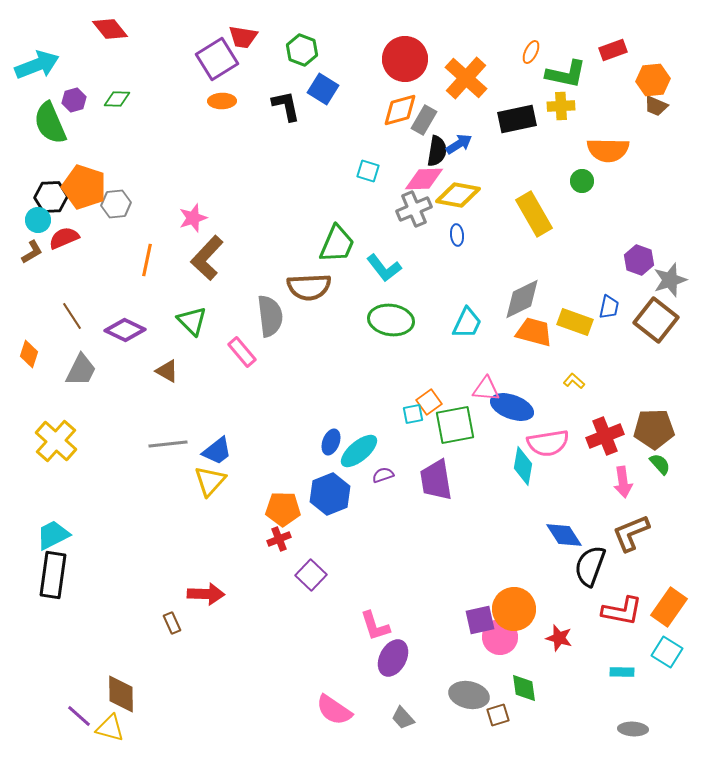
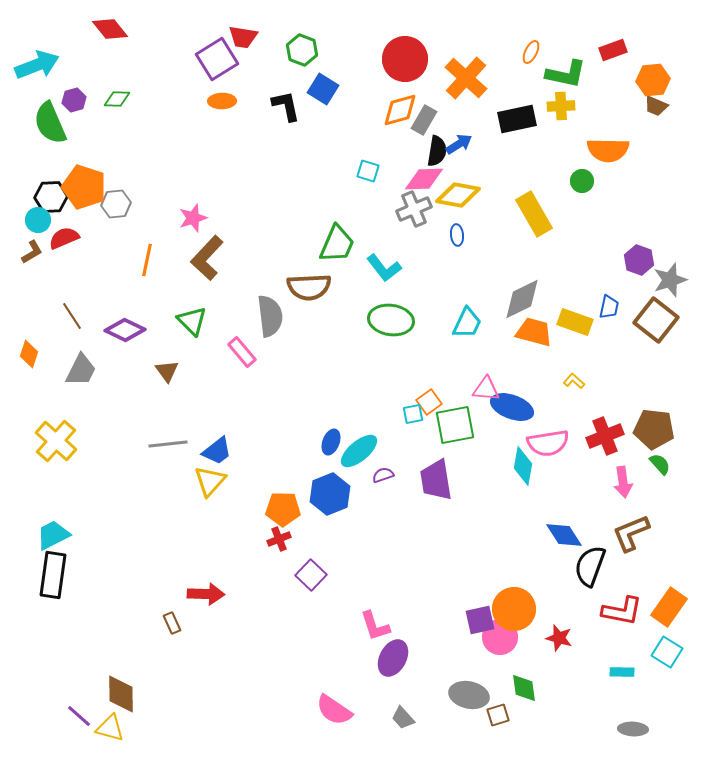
brown triangle at (167, 371): rotated 25 degrees clockwise
brown pentagon at (654, 429): rotated 9 degrees clockwise
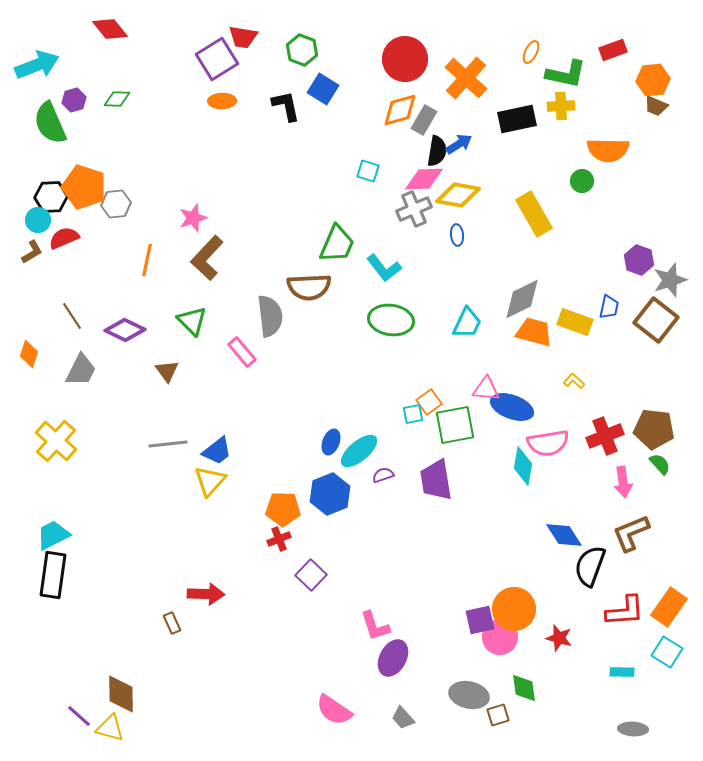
red L-shape at (622, 611): moved 3 px right; rotated 15 degrees counterclockwise
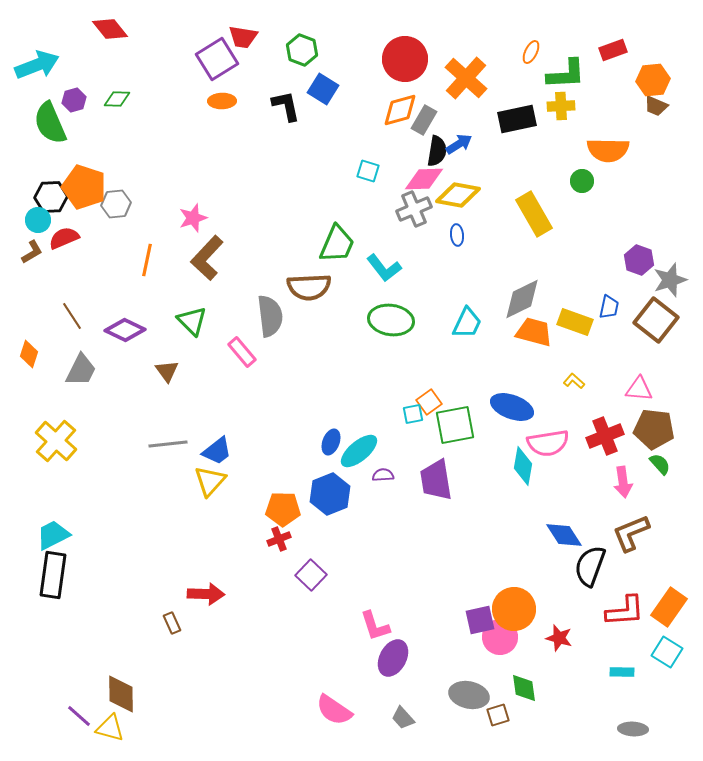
green L-shape at (566, 74): rotated 15 degrees counterclockwise
pink triangle at (486, 389): moved 153 px right
purple semicircle at (383, 475): rotated 15 degrees clockwise
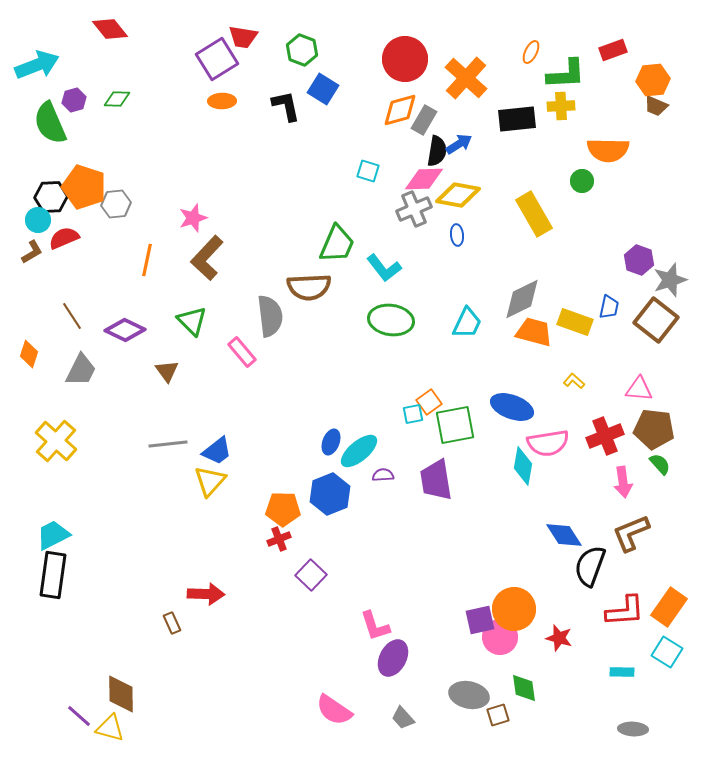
black rectangle at (517, 119): rotated 6 degrees clockwise
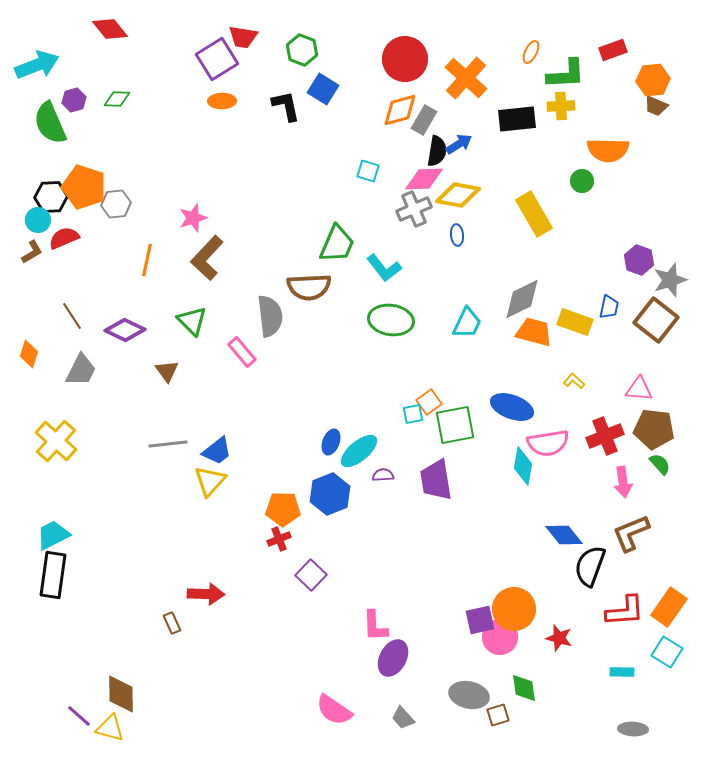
blue diamond at (564, 535): rotated 6 degrees counterclockwise
pink L-shape at (375, 626): rotated 16 degrees clockwise
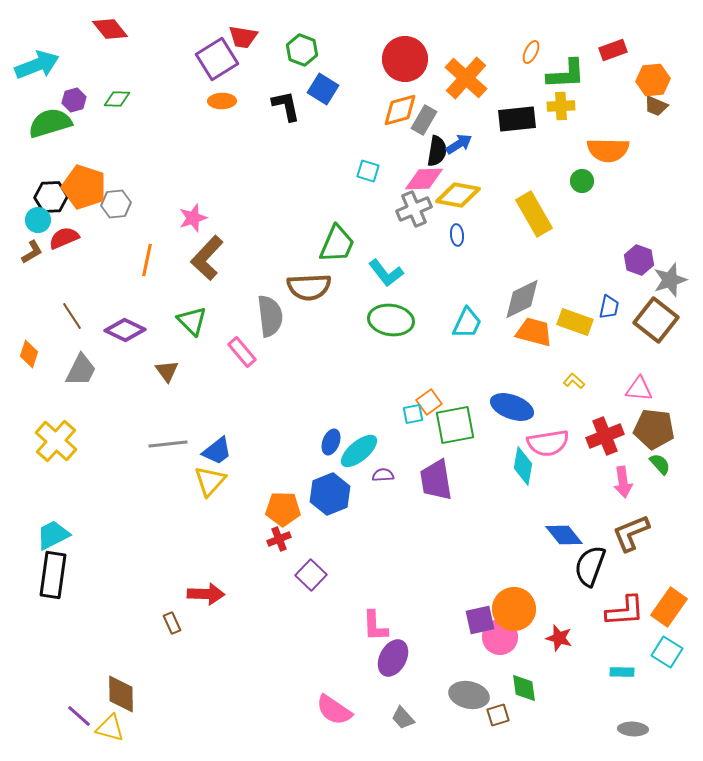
green semicircle at (50, 123): rotated 96 degrees clockwise
cyan L-shape at (384, 268): moved 2 px right, 5 px down
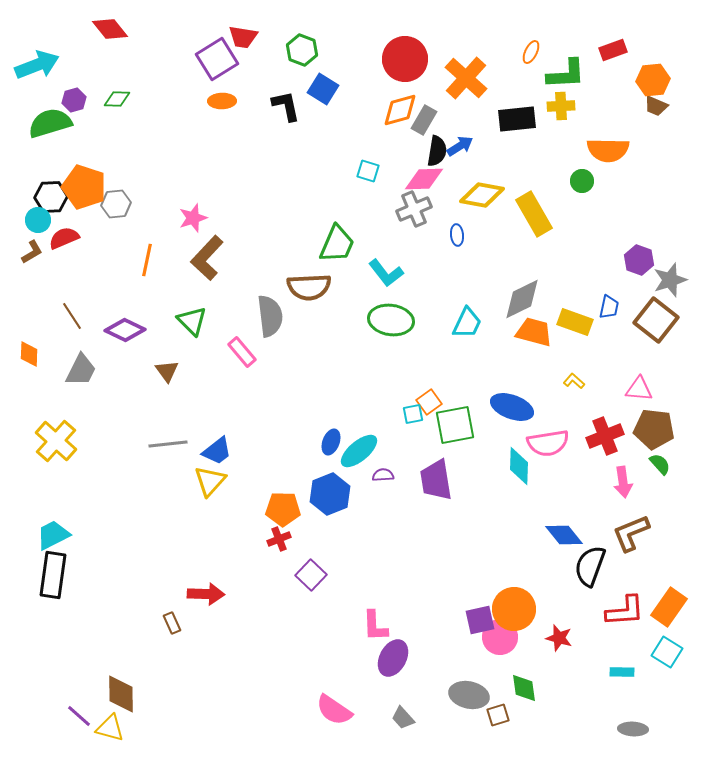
blue arrow at (459, 144): moved 1 px right, 2 px down
yellow diamond at (458, 195): moved 24 px right
orange diamond at (29, 354): rotated 16 degrees counterclockwise
cyan diamond at (523, 466): moved 4 px left; rotated 9 degrees counterclockwise
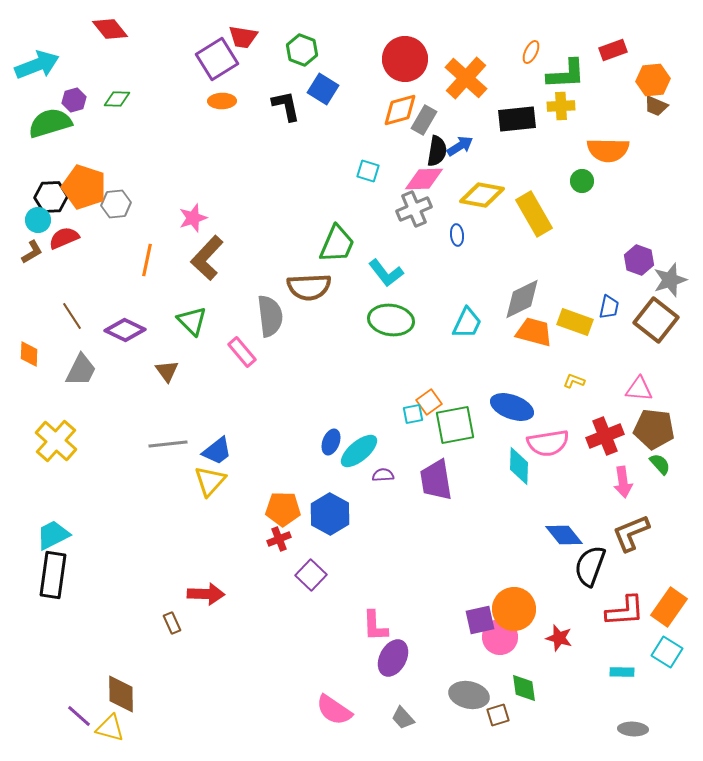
yellow L-shape at (574, 381): rotated 20 degrees counterclockwise
blue hexagon at (330, 494): moved 20 px down; rotated 9 degrees counterclockwise
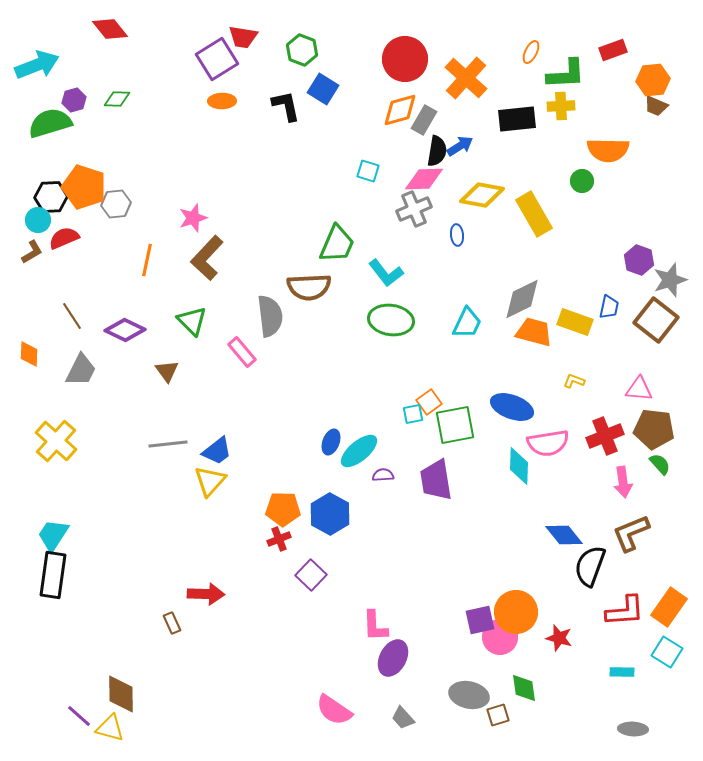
cyan trapezoid at (53, 535): rotated 30 degrees counterclockwise
orange circle at (514, 609): moved 2 px right, 3 px down
